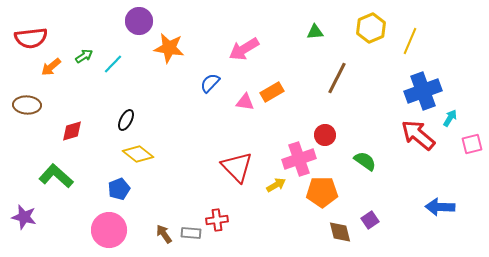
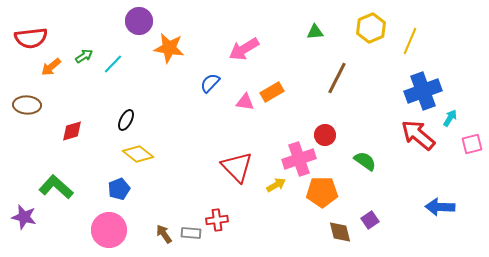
green L-shape: moved 11 px down
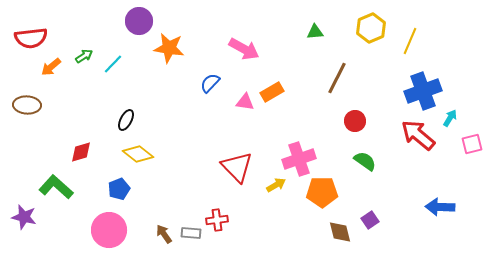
pink arrow: rotated 120 degrees counterclockwise
red diamond: moved 9 px right, 21 px down
red circle: moved 30 px right, 14 px up
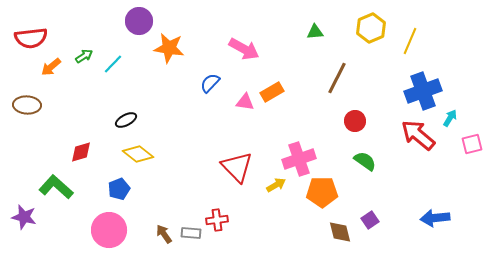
black ellipse: rotated 35 degrees clockwise
blue arrow: moved 5 px left, 11 px down; rotated 8 degrees counterclockwise
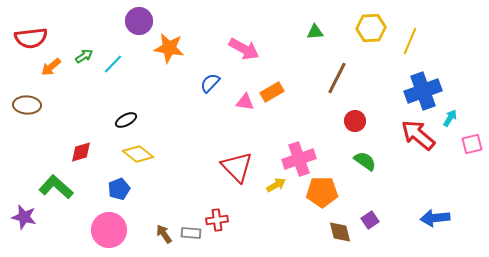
yellow hexagon: rotated 20 degrees clockwise
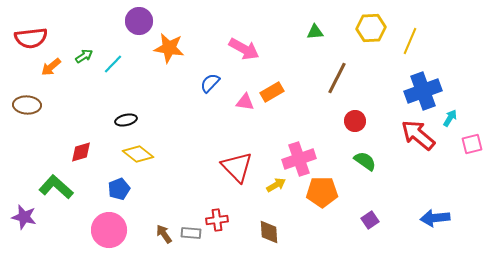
black ellipse: rotated 15 degrees clockwise
brown diamond: moved 71 px left; rotated 10 degrees clockwise
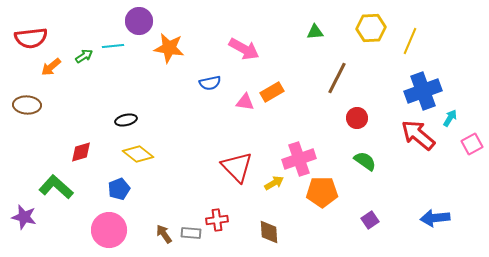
cyan line: moved 18 px up; rotated 40 degrees clockwise
blue semicircle: rotated 145 degrees counterclockwise
red circle: moved 2 px right, 3 px up
pink square: rotated 15 degrees counterclockwise
yellow arrow: moved 2 px left, 2 px up
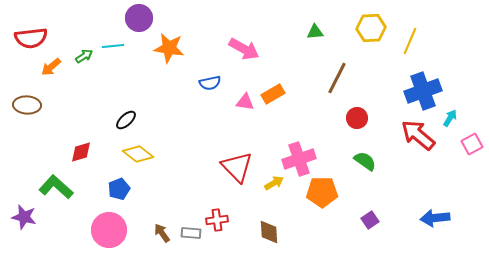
purple circle: moved 3 px up
orange rectangle: moved 1 px right, 2 px down
black ellipse: rotated 30 degrees counterclockwise
brown arrow: moved 2 px left, 1 px up
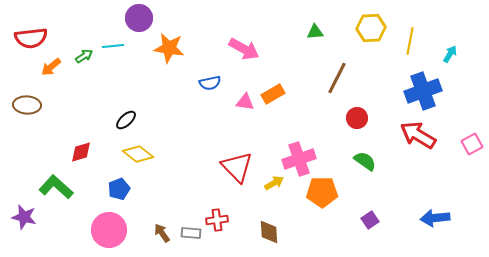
yellow line: rotated 12 degrees counterclockwise
cyan arrow: moved 64 px up
red arrow: rotated 9 degrees counterclockwise
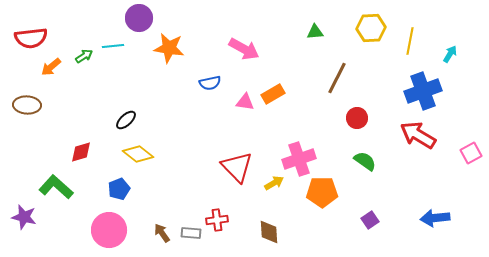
pink square: moved 1 px left, 9 px down
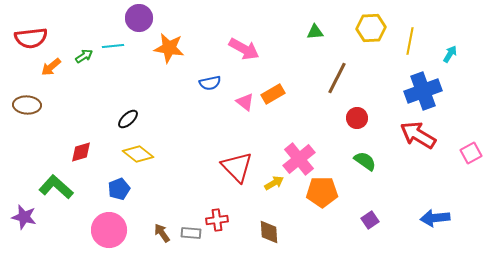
pink triangle: rotated 30 degrees clockwise
black ellipse: moved 2 px right, 1 px up
pink cross: rotated 20 degrees counterclockwise
